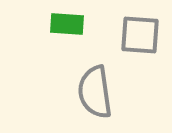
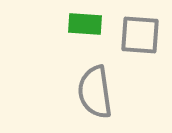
green rectangle: moved 18 px right
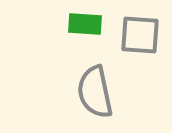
gray semicircle: rotated 4 degrees counterclockwise
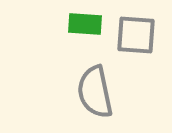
gray square: moved 4 px left
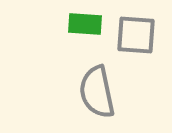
gray semicircle: moved 2 px right
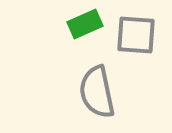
green rectangle: rotated 28 degrees counterclockwise
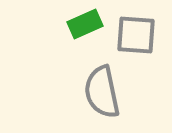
gray semicircle: moved 5 px right
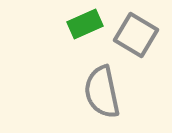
gray square: rotated 27 degrees clockwise
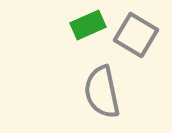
green rectangle: moved 3 px right, 1 px down
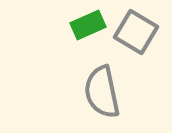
gray square: moved 3 px up
